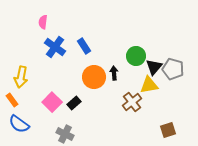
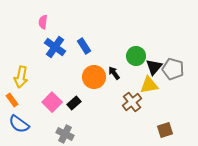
black arrow: rotated 32 degrees counterclockwise
brown square: moved 3 px left
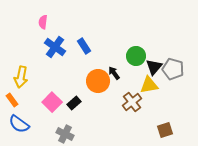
orange circle: moved 4 px right, 4 px down
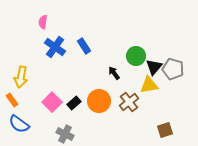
orange circle: moved 1 px right, 20 px down
brown cross: moved 3 px left
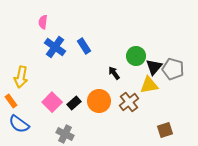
orange rectangle: moved 1 px left, 1 px down
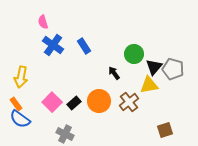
pink semicircle: rotated 24 degrees counterclockwise
blue cross: moved 2 px left, 2 px up
green circle: moved 2 px left, 2 px up
orange rectangle: moved 5 px right, 3 px down
blue semicircle: moved 1 px right, 5 px up
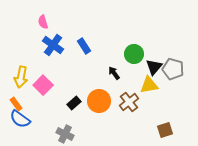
pink square: moved 9 px left, 17 px up
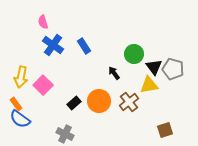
black triangle: rotated 18 degrees counterclockwise
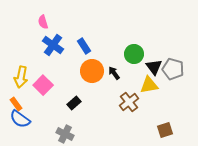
orange circle: moved 7 px left, 30 px up
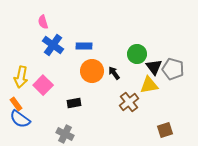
blue rectangle: rotated 56 degrees counterclockwise
green circle: moved 3 px right
black rectangle: rotated 32 degrees clockwise
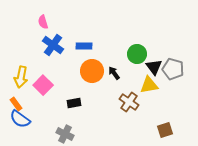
brown cross: rotated 18 degrees counterclockwise
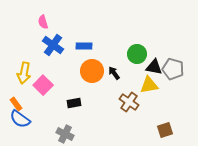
black triangle: rotated 42 degrees counterclockwise
yellow arrow: moved 3 px right, 4 px up
